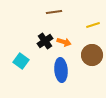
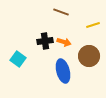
brown line: moved 7 px right; rotated 28 degrees clockwise
black cross: rotated 28 degrees clockwise
brown circle: moved 3 px left, 1 px down
cyan square: moved 3 px left, 2 px up
blue ellipse: moved 2 px right, 1 px down; rotated 10 degrees counterclockwise
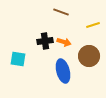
cyan square: rotated 28 degrees counterclockwise
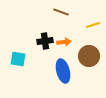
orange arrow: rotated 24 degrees counterclockwise
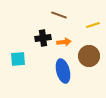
brown line: moved 2 px left, 3 px down
black cross: moved 2 px left, 3 px up
cyan square: rotated 14 degrees counterclockwise
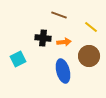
yellow line: moved 2 px left, 2 px down; rotated 56 degrees clockwise
black cross: rotated 14 degrees clockwise
cyan square: rotated 21 degrees counterclockwise
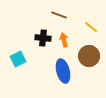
orange arrow: moved 2 px up; rotated 96 degrees counterclockwise
